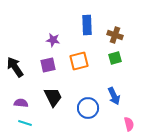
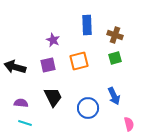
purple star: rotated 16 degrees clockwise
black arrow: rotated 40 degrees counterclockwise
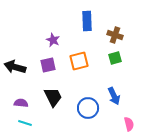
blue rectangle: moved 4 px up
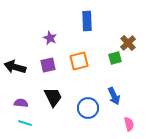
brown cross: moved 13 px right, 8 px down; rotated 28 degrees clockwise
purple star: moved 3 px left, 2 px up
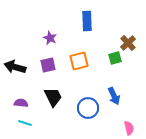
pink semicircle: moved 4 px down
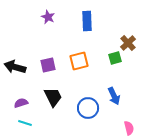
purple star: moved 2 px left, 21 px up
purple semicircle: rotated 24 degrees counterclockwise
